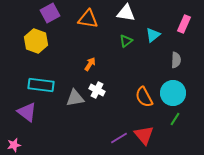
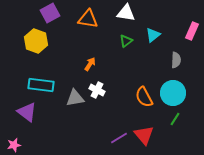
pink rectangle: moved 8 px right, 7 px down
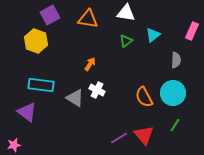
purple square: moved 2 px down
gray triangle: rotated 42 degrees clockwise
green line: moved 6 px down
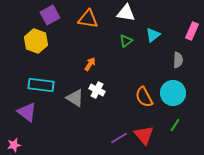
gray semicircle: moved 2 px right
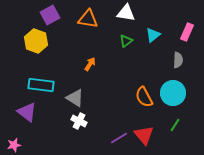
pink rectangle: moved 5 px left, 1 px down
white cross: moved 18 px left, 31 px down
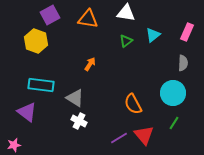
gray semicircle: moved 5 px right, 3 px down
orange semicircle: moved 11 px left, 7 px down
green line: moved 1 px left, 2 px up
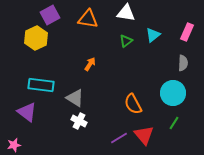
yellow hexagon: moved 3 px up; rotated 15 degrees clockwise
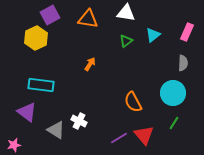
gray triangle: moved 19 px left, 32 px down
orange semicircle: moved 2 px up
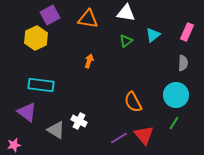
orange arrow: moved 1 px left, 3 px up; rotated 16 degrees counterclockwise
cyan circle: moved 3 px right, 2 px down
